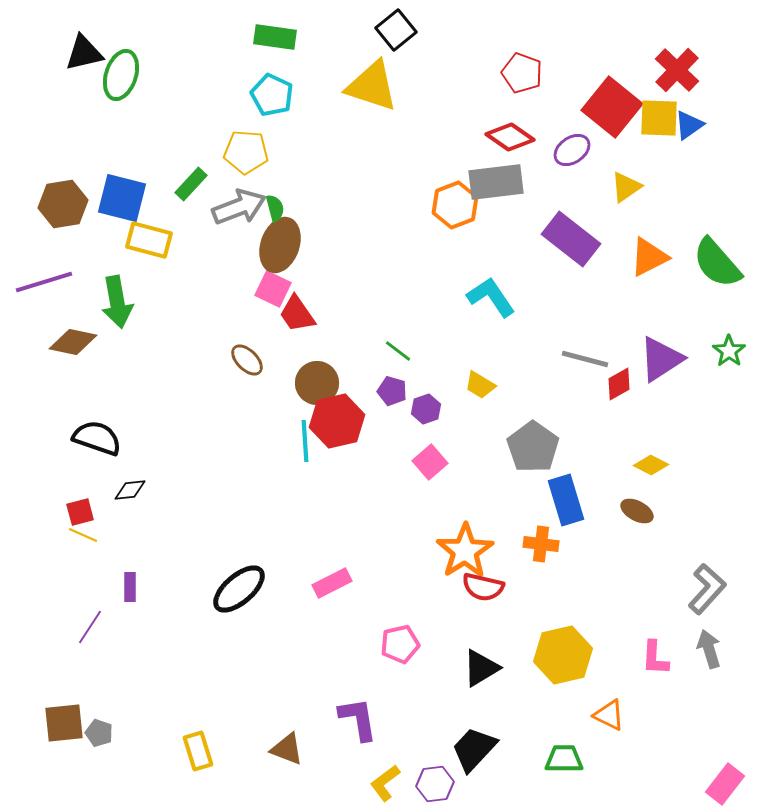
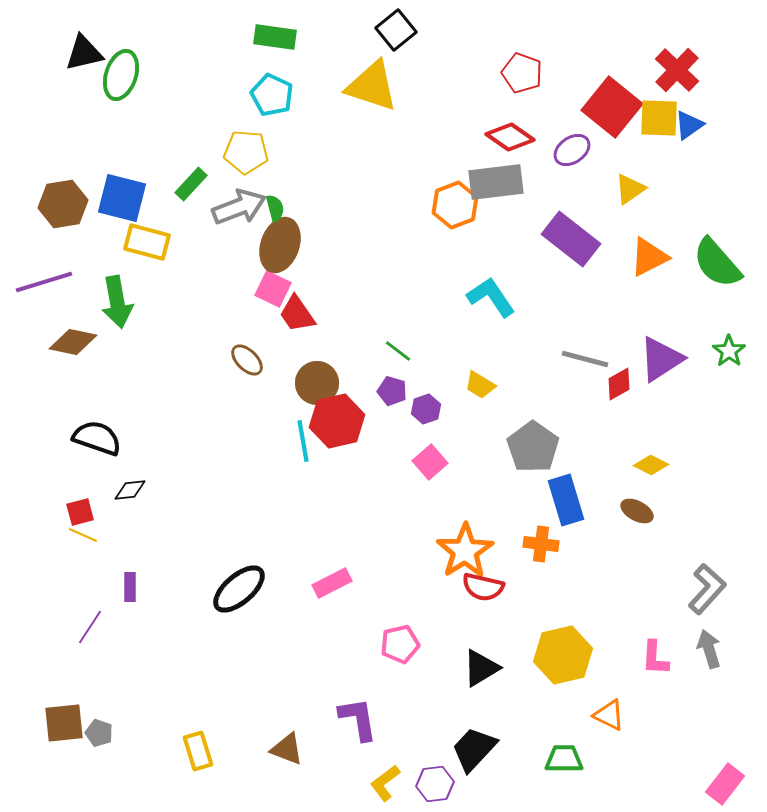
yellow triangle at (626, 187): moved 4 px right, 2 px down
yellow rectangle at (149, 240): moved 2 px left, 2 px down
cyan line at (305, 441): moved 2 px left; rotated 6 degrees counterclockwise
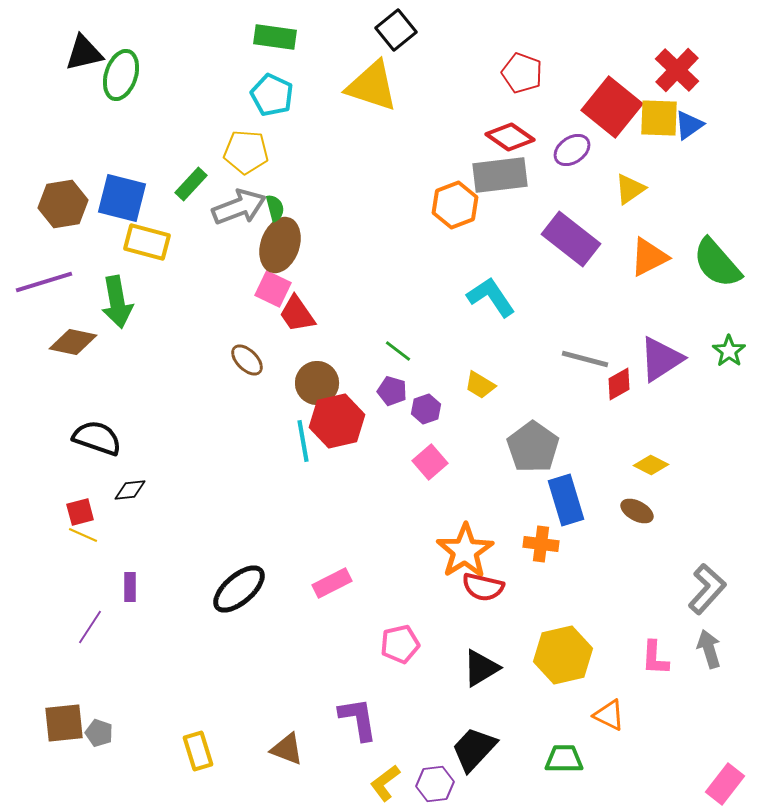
gray rectangle at (496, 182): moved 4 px right, 7 px up
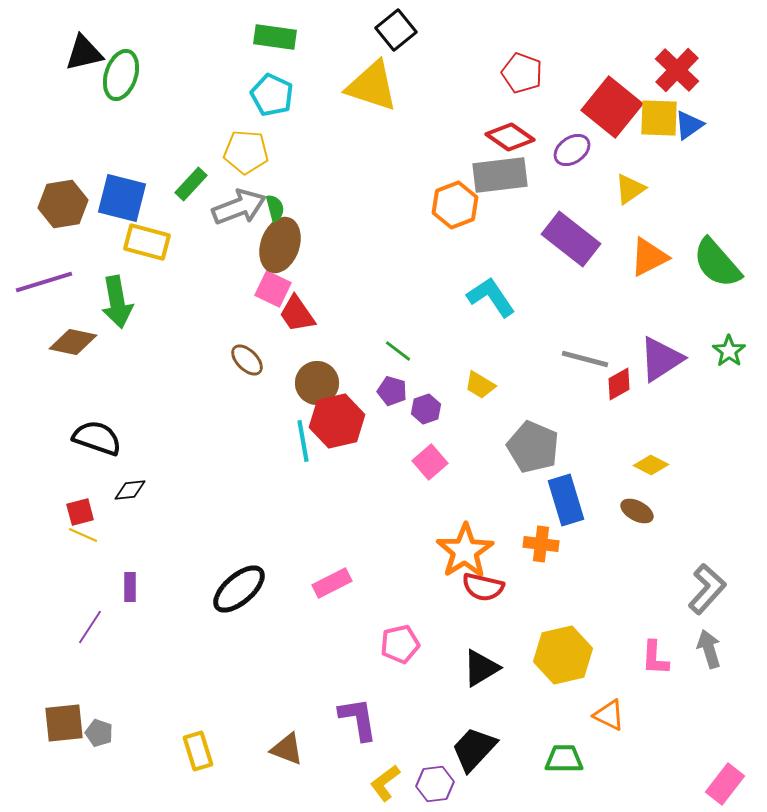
gray pentagon at (533, 447): rotated 12 degrees counterclockwise
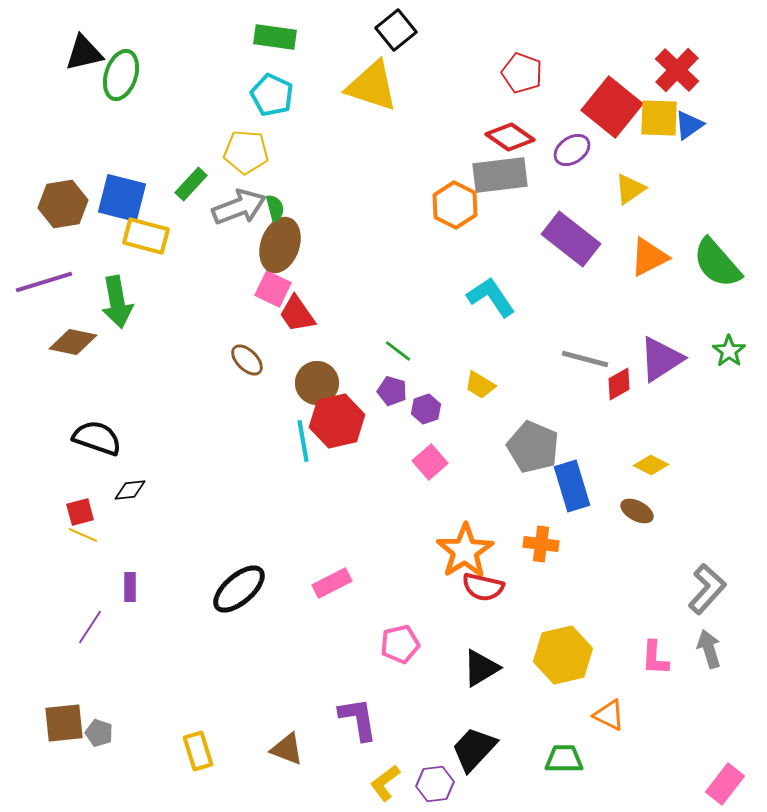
orange hexagon at (455, 205): rotated 12 degrees counterclockwise
yellow rectangle at (147, 242): moved 1 px left, 6 px up
blue rectangle at (566, 500): moved 6 px right, 14 px up
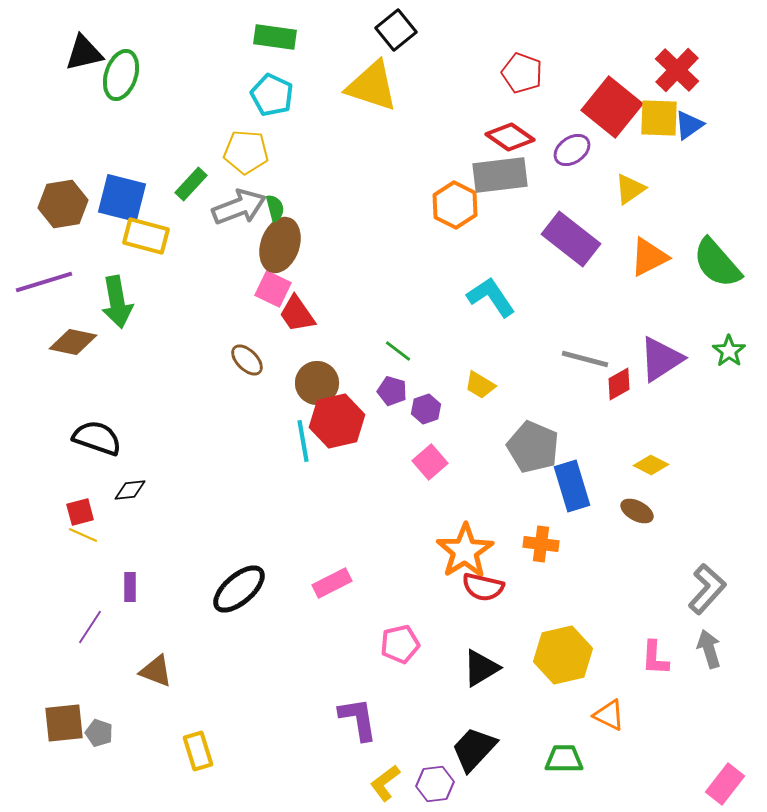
brown triangle at (287, 749): moved 131 px left, 78 px up
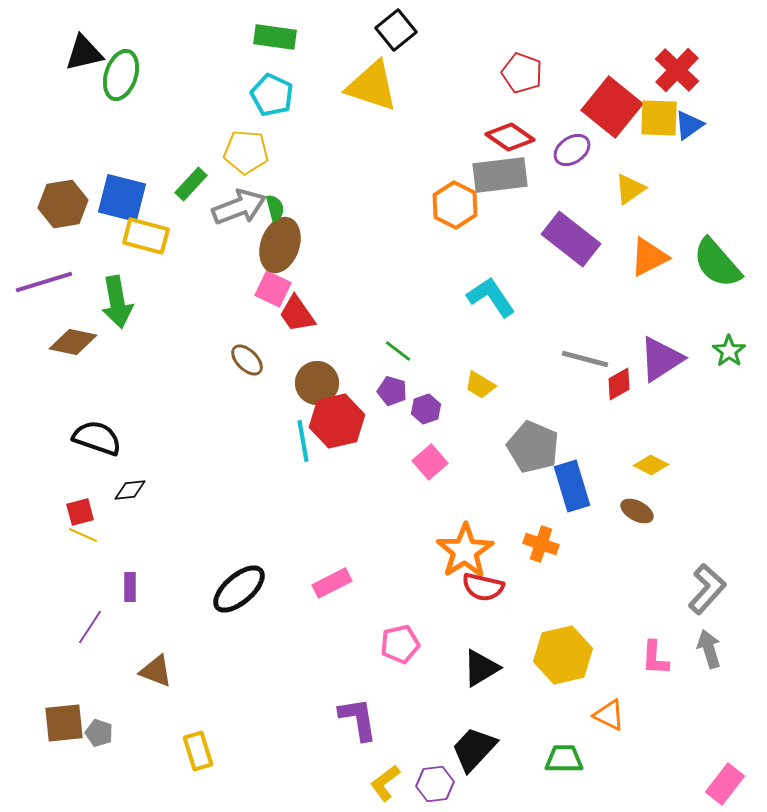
orange cross at (541, 544): rotated 12 degrees clockwise
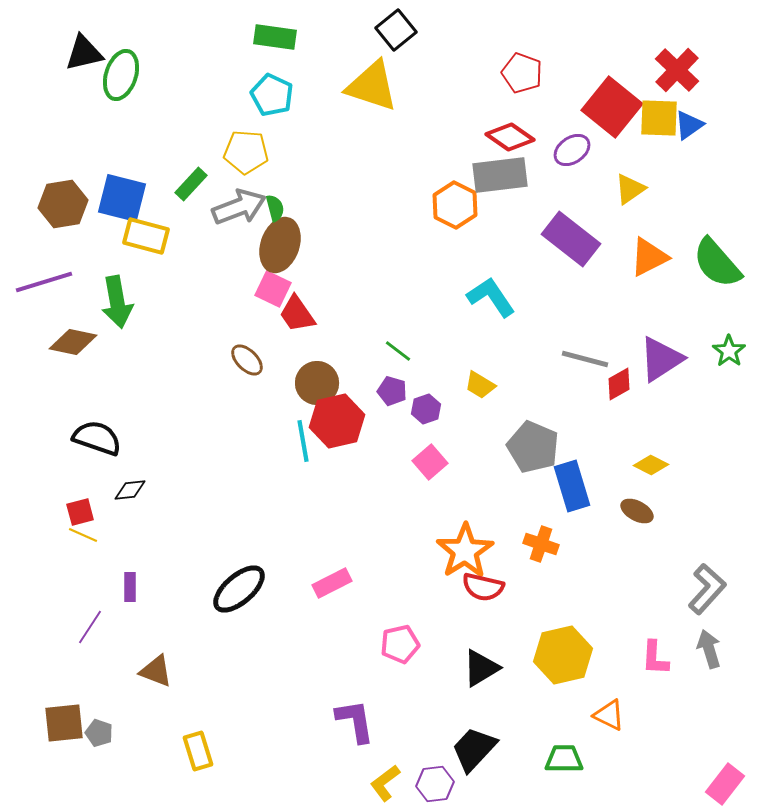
purple L-shape at (358, 719): moved 3 px left, 2 px down
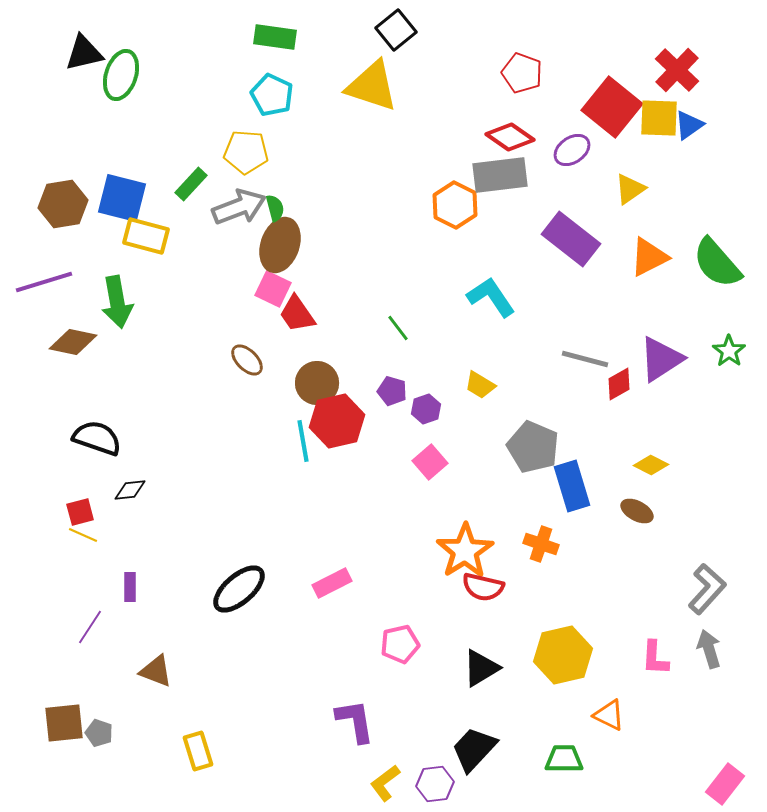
green line at (398, 351): moved 23 px up; rotated 16 degrees clockwise
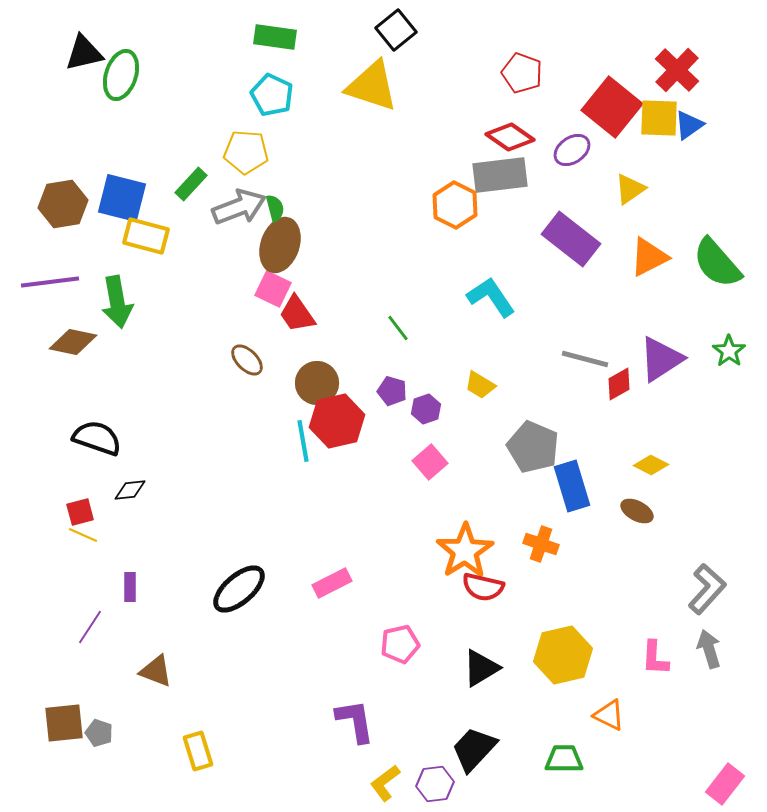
purple line at (44, 282): moved 6 px right; rotated 10 degrees clockwise
